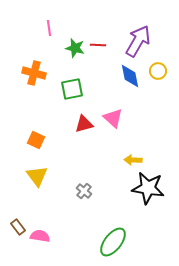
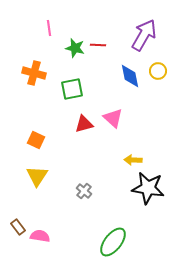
purple arrow: moved 6 px right, 6 px up
yellow triangle: rotated 10 degrees clockwise
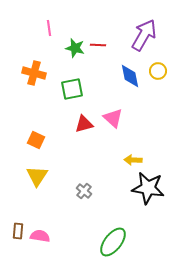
brown rectangle: moved 4 px down; rotated 42 degrees clockwise
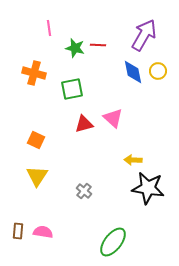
blue diamond: moved 3 px right, 4 px up
pink semicircle: moved 3 px right, 4 px up
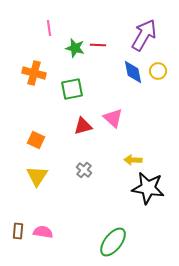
red triangle: moved 1 px left, 2 px down
gray cross: moved 21 px up
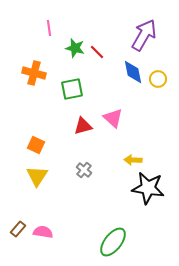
red line: moved 1 px left, 7 px down; rotated 42 degrees clockwise
yellow circle: moved 8 px down
orange square: moved 5 px down
brown rectangle: moved 2 px up; rotated 35 degrees clockwise
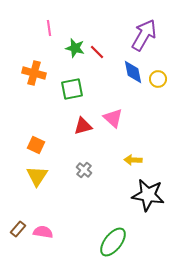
black star: moved 7 px down
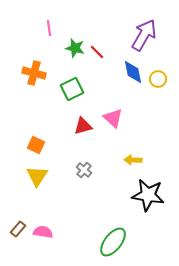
green square: rotated 15 degrees counterclockwise
